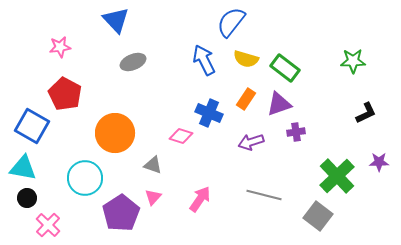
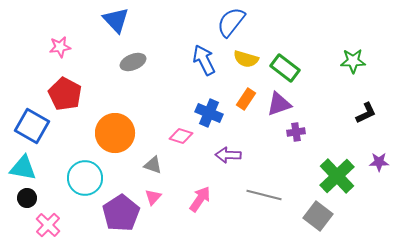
purple arrow: moved 23 px left, 13 px down; rotated 20 degrees clockwise
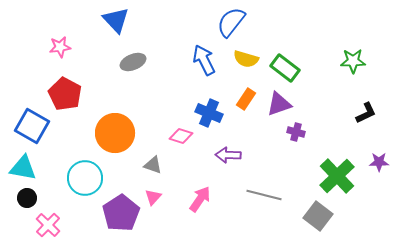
purple cross: rotated 24 degrees clockwise
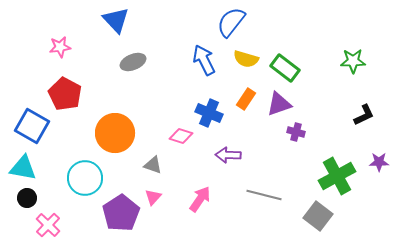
black L-shape: moved 2 px left, 2 px down
green cross: rotated 15 degrees clockwise
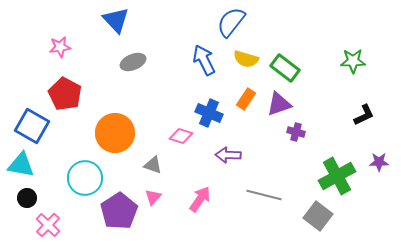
cyan triangle: moved 2 px left, 3 px up
purple pentagon: moved 2 px left, 2 px up
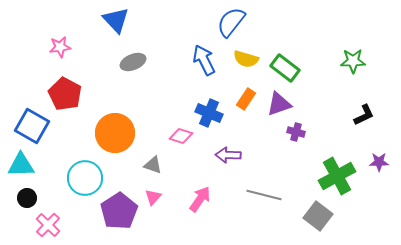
cyan triangle: rotated 12 degrees counterclockwise
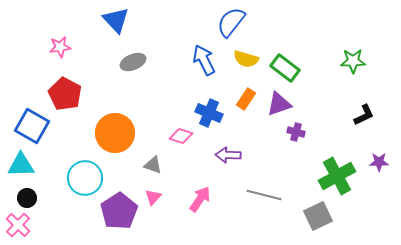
gray square: rotated 28 degrees clockwise
pink cross: moved 30 px left
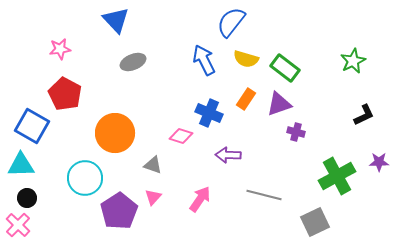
pink star: moved 2 px down
green star: rotated 25 degrees counterclockwise
gray square: moved 3 px left, 6 px down
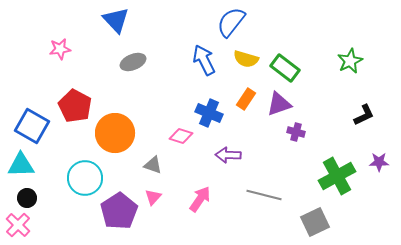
green star: moved 3 px left
red pentagon: moved 10 px right, 12 px down
